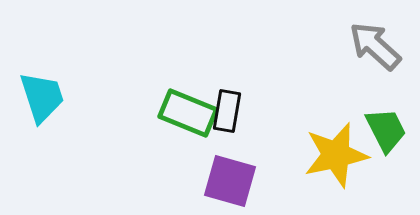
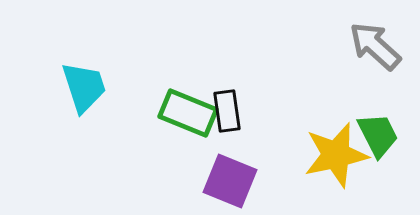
cyan trapezoid: moved 42 px right, 10 px up
black rectangle: rotated 18 degrees counterclockwise
green trapezoid: moved 8 px left, 5 px down
purple square: rotated 6 degrees clockwise
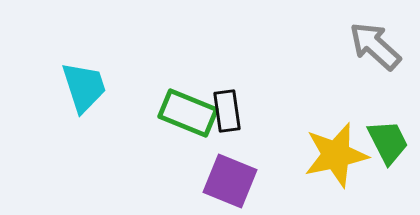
green trapezoid: moved 10 px right, 7 px down
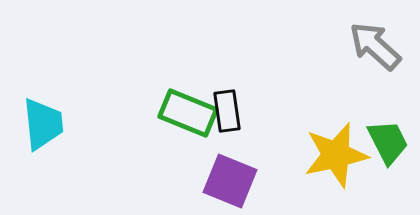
cyan trapezoid: moved 41 px left, 37 px down; rotated 12 degrees clockwise
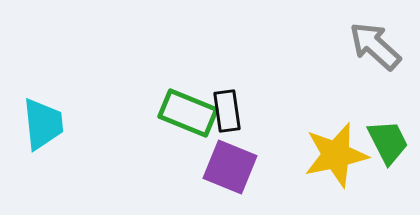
purple square: moved 14 px up
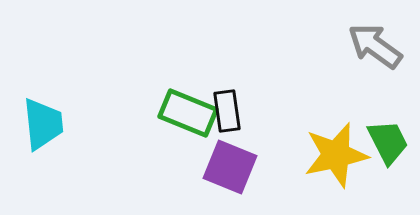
gray arrow: rotated 6 degrees counterclockwise
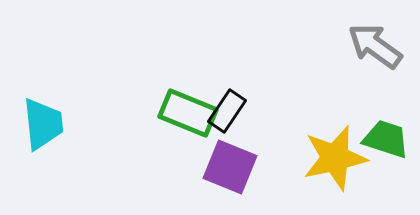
black rectangle: rotated 42 degrees clockwise
green trapezoid: moved 2 px left, 3 px up; rotated 45 degrees counterclockwise
yellow star: moved 1 px left, 3 px down
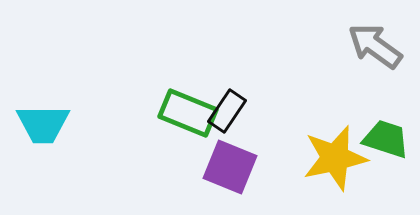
cyan trapezoid: rotated 96 degrees clockwise
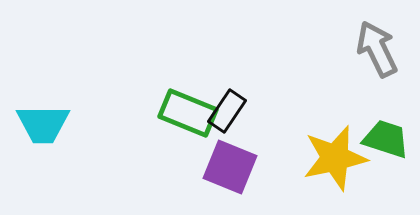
gray arrow: moved 2 px right, 3 px down; rotated 28 degrees clockwise
